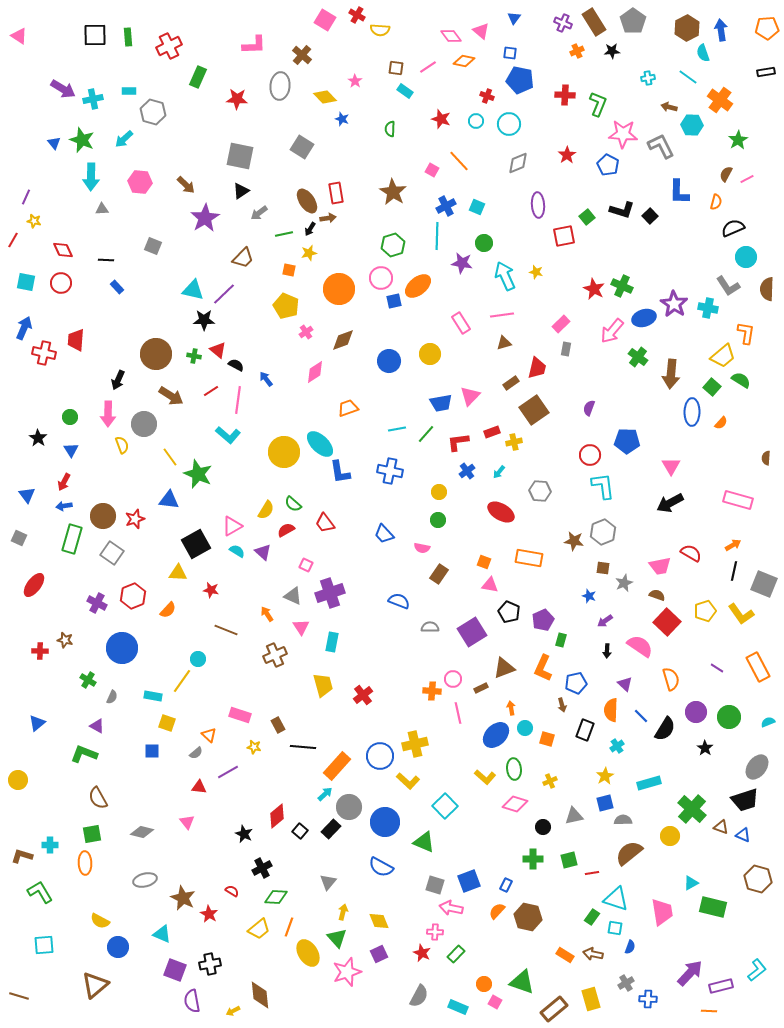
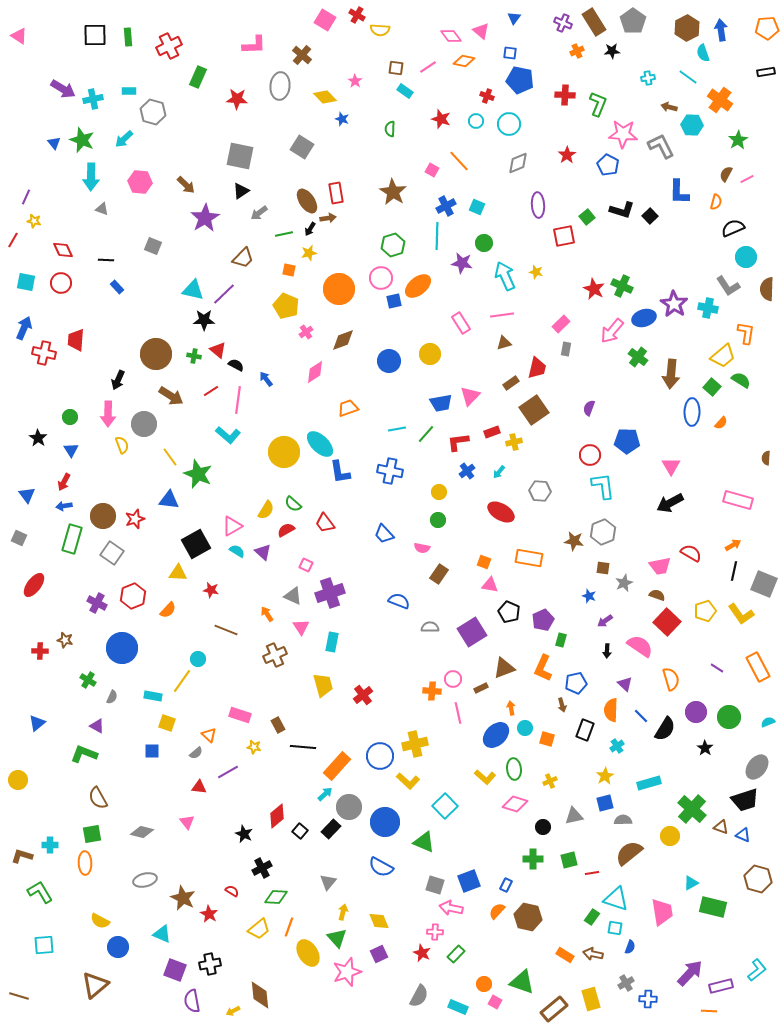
gray triangle at (102, 209): rotated 24 degrees clockwise
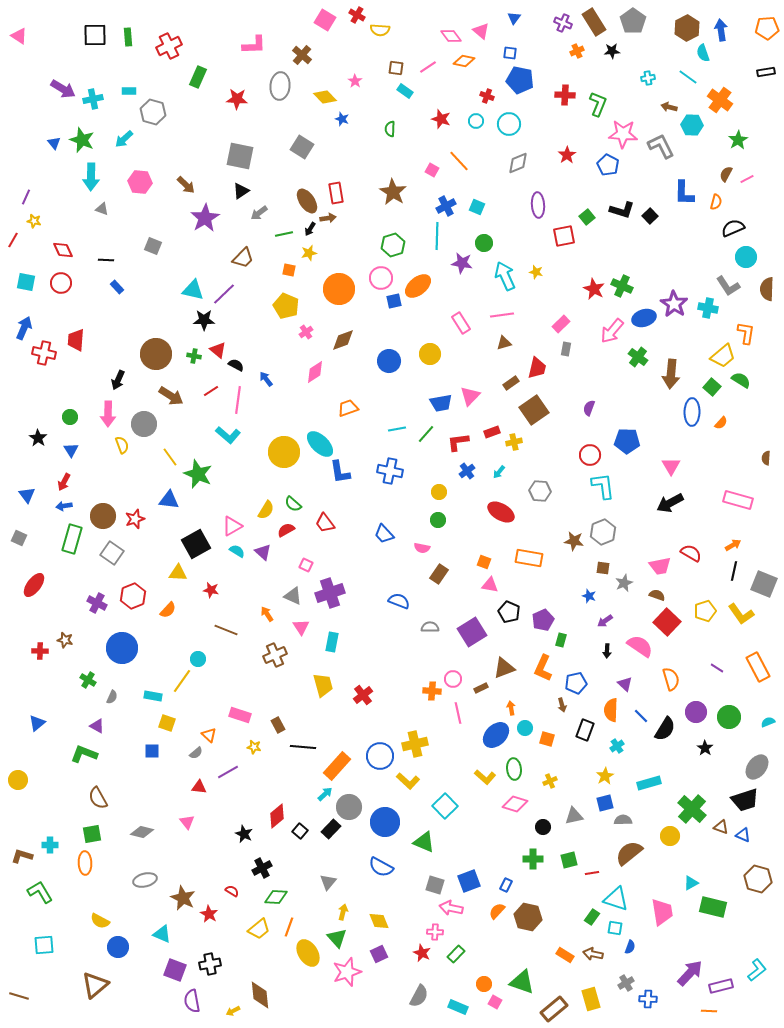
blue L-shape at (679, 192): moved 5 px right, 1 px down
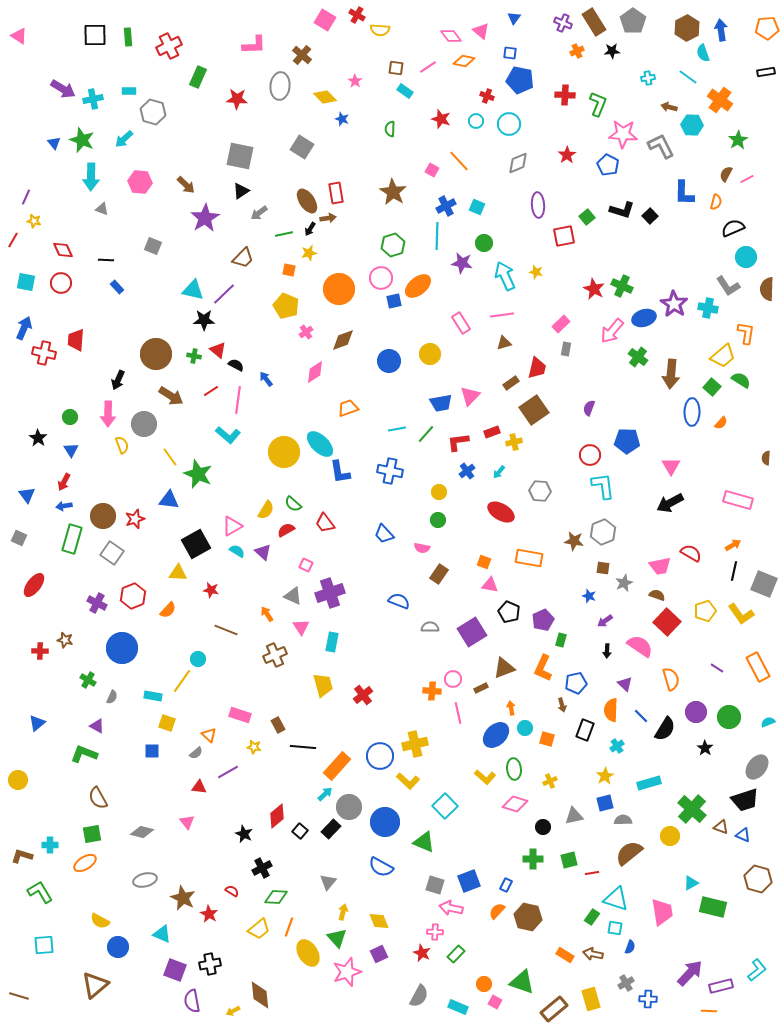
orange ellipse at (85, 863): rotated 60 degrees clockwise
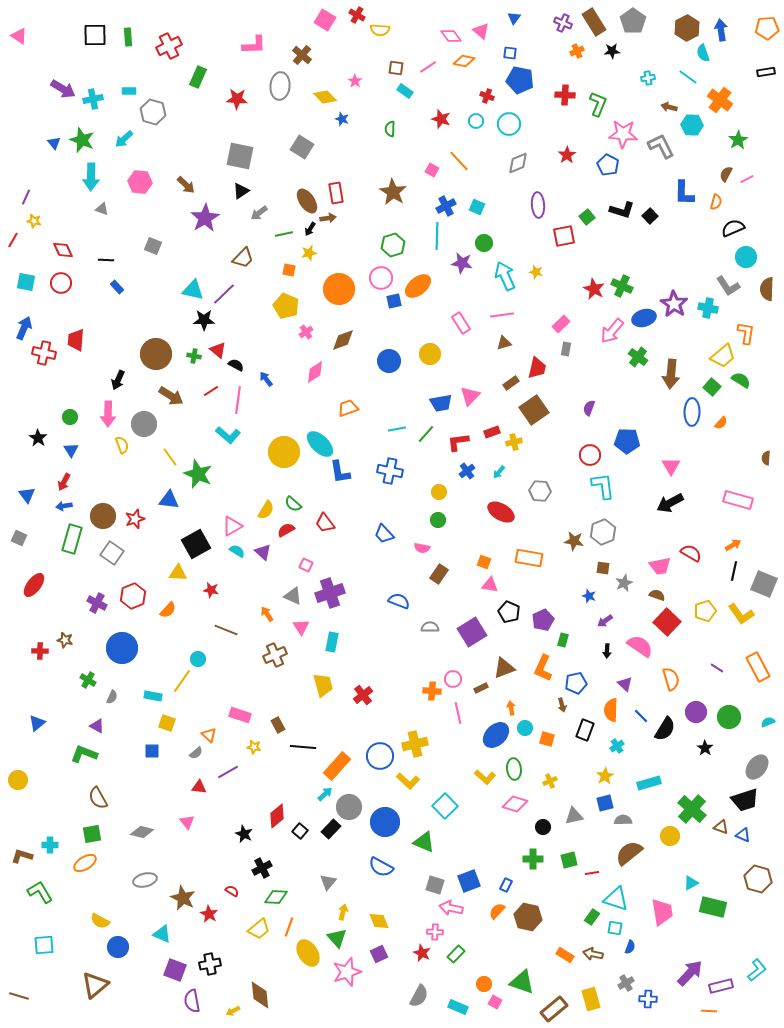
green rectangle at (561, 640): moved 2 px right
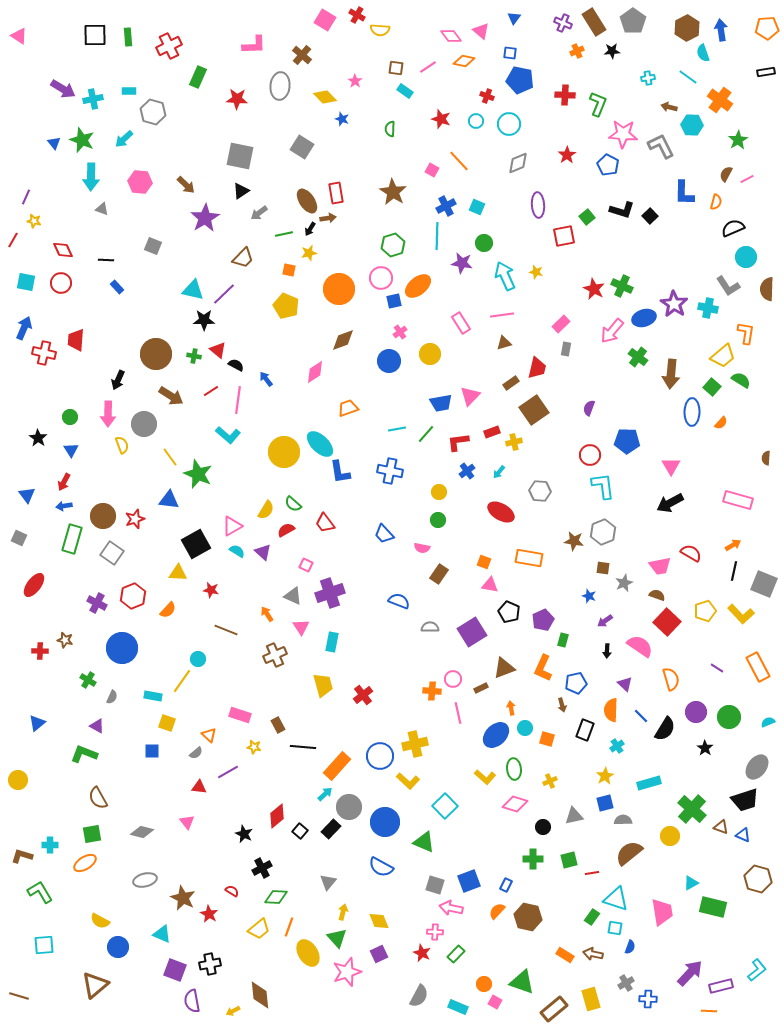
pink cross at (306, 332): moved 94 px right
yellow L-shape at (741, 614): rotated 8 degrees counterclockwise
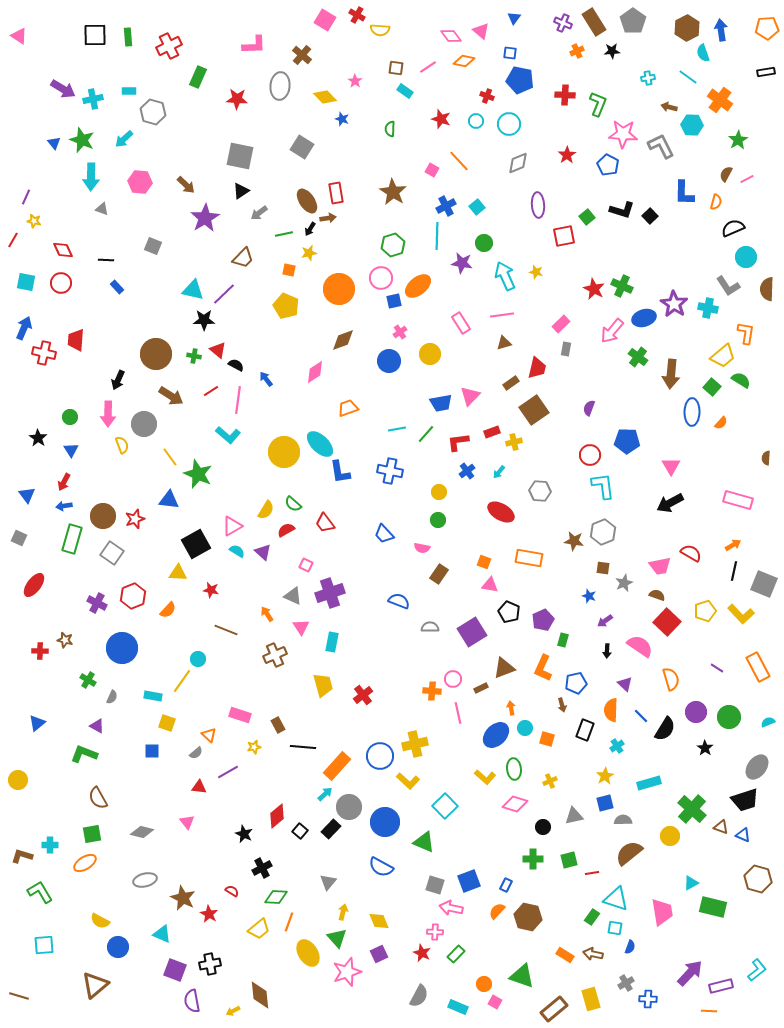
cyan square at (477, 207): rotated 28 degrees clockwise
yellow star at (254, 747): rotated 24 degrees counterclockwise
orange line at (289, 927): moved 5 px up
green triangle at (522, 982): moved 6 px up
